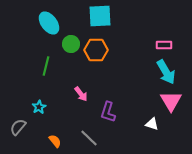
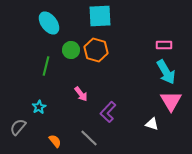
green circle: moved 6 px down
orange hexagon: rotated 15 degrees clockwise
purple L-shape: rotated 25 degrees clockwise
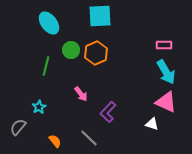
orange hexagon: moved 3 px down; rotated 20 degrees clockwise
pink triangle: moved 5 px left, 1 px down; rotated 35 degrees counterclockwise
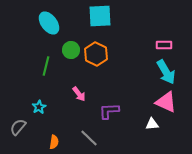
orange hexagon: moved 1 px down; rotated 10 degrees counterclockwise
pink arrow: moved 2 px left
purple L-shape: moved 1 px right, 1 px up; rotated 45 degrees clockwise
white triangle: rotated 24 degrees counterclockwise
orange semicircle: moved 1 px left, 1 px down; rotated 48 degrees clockwise
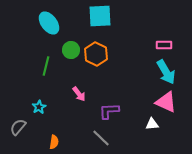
gray line: moved 12 px right
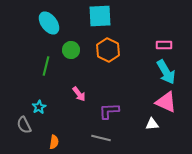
orange hexagon: moved 12 px right, 4 px up
gray semicircle: moved 6 px right, 2 px up; rotated 66 degrees counterclockwise
gray line: rotated 30 degrees counterclockwise
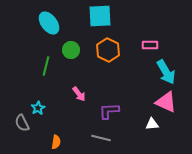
pink rectangle: moved 14 px left
cyan star: moved 1 px left, 1 px down
gray semicircle: moved 2 px left, 2 px up
orange semicircle: moved 2 px right
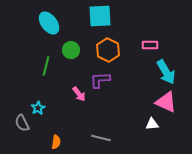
purple L-shape: moved 9 px left, 31 px up
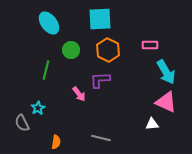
cyan square: moved 3 px down
green line: moved 4 px down
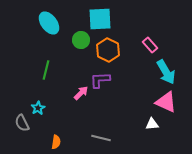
pink rectangle: rotated 49 degrees clockwise
green circle: moved 10 px right, 10 px up
pink arrow: moved 2 px right, 1 px up; rotated 98 degrees counterclockwise
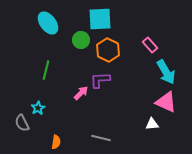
cyan ellipse: moved 1 px left
